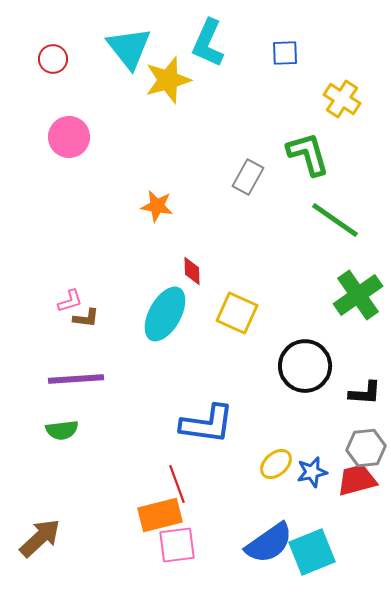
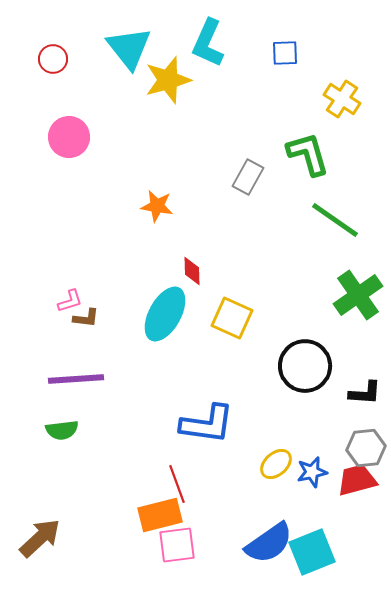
yellow square: moved 5 px left, 5 px down
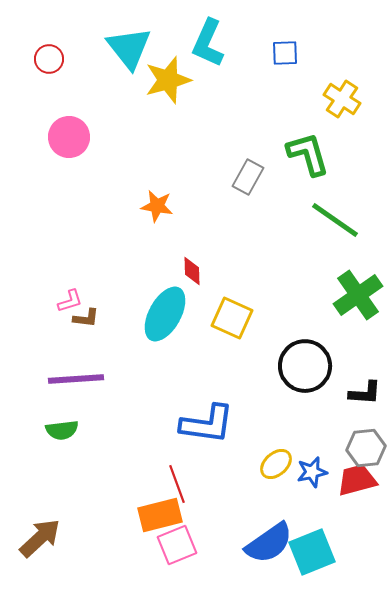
red circle: moved 4 px left
pink square: rotated 15 degrees counterclockwise
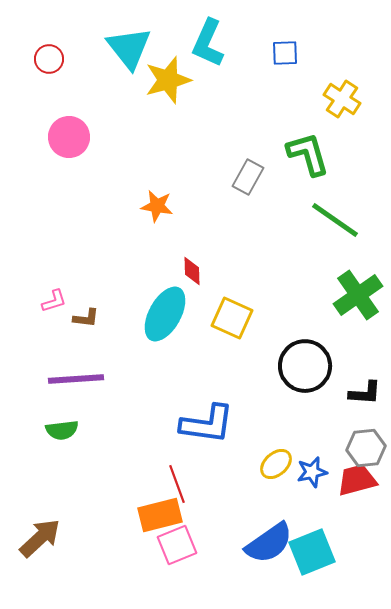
pink L-shape: moved 16 px left
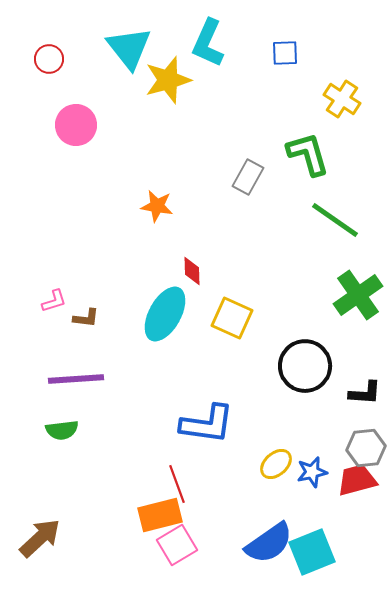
pink circle: moved 7 px right, 12 px up
pink square: rotated 9 degrees counterclockwise
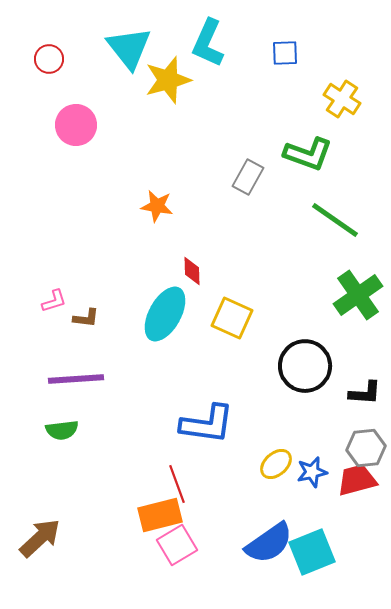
green L-shape: rotated 126 degrees clockwise
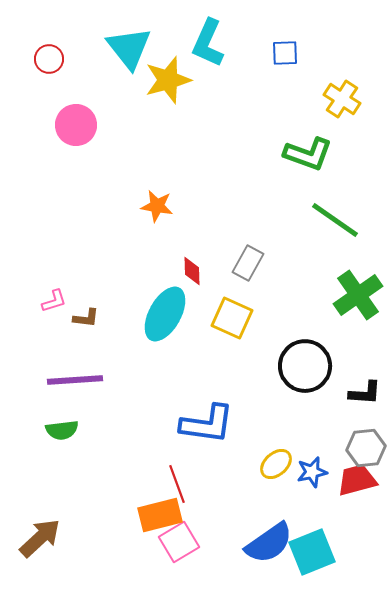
gray rectangle: moved 86 px down
purple line: moved 1 px left, 1 px down
pink square: moved 2 px right, 3 px up
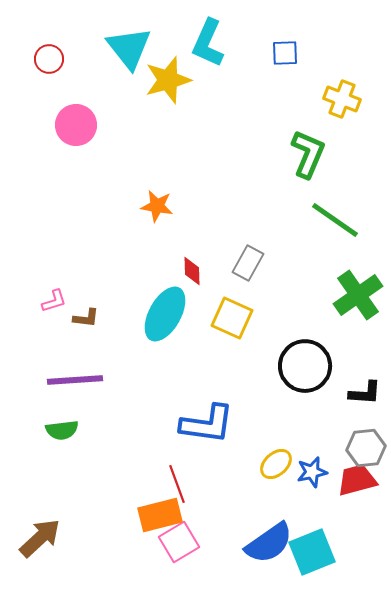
yellow cross: rotated 12 degrees counterclockwise
green L-shape: rotated 87 degrees counterclockwise
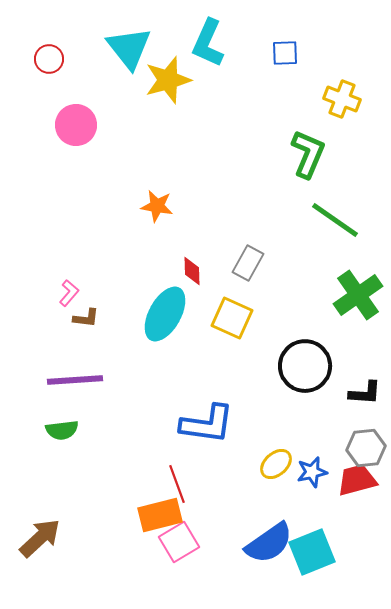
pink L-shape: moved 15 px right, 8 px up; rotated 32 degrees counterclockwise
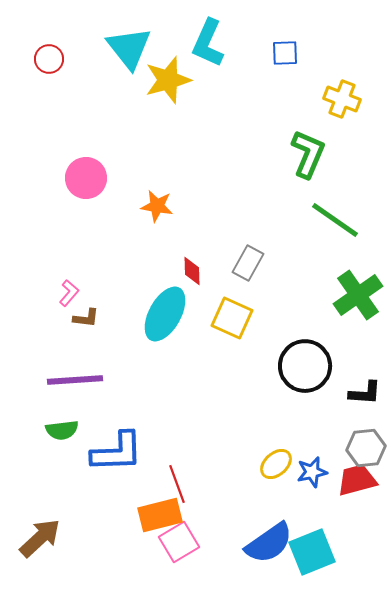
pink circle: moved 10 px right, 53 px down
blue L-shape: moved 90 px left, 28 px down; rotated 10 degrees counterclockwise
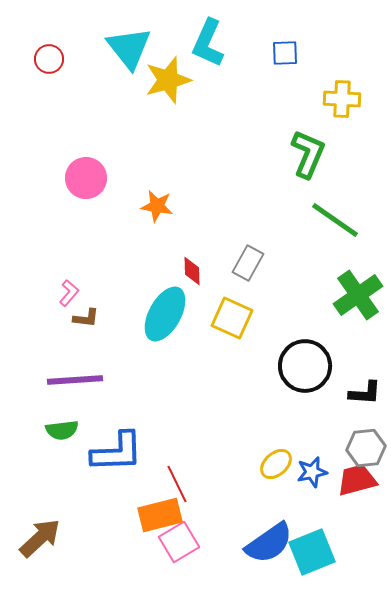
yellow cross: rotated 18 degrees counterclockwise
red line: rotated 6 degrees counterclockwise
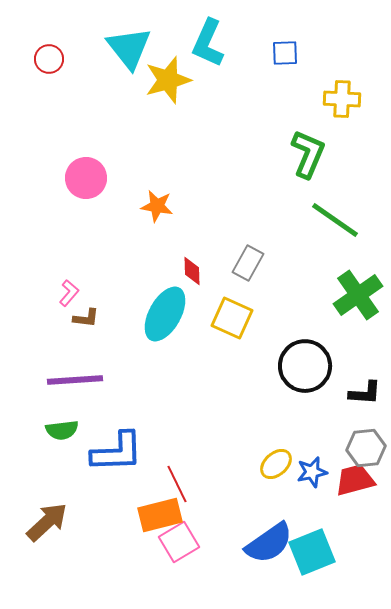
red trapezoid: moved 2 px left
brown arrow: moved 7 px right, 16 px up
